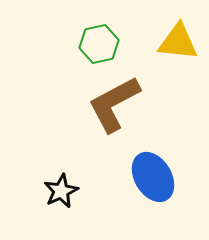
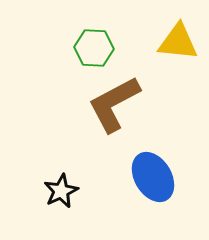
green hexagon: moved 5 px left, 4 px down; rotated 15 degrees clockwise
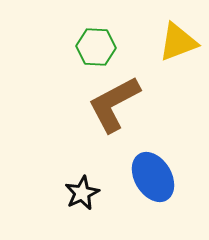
yellow triangle: rotated 27 degrees counterclockwise
green hexagon: moved 2 px right, 1 px up
black star: moved 21 px right, 2 px down
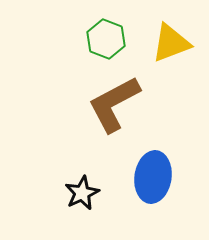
yellow triangle: moved 7 px left, 1 px down
green hexagon: moved 10 px right, 8 px up; rotated 18 degrees clockwise
blue ellipse: rotated 39 degrees clockwise
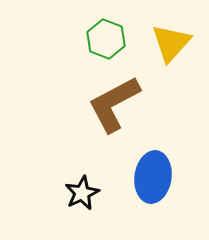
yellow triangle: rotated 27 degrees counterclockwise
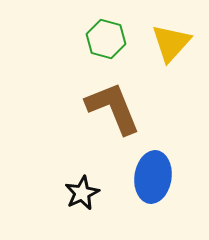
green hexagon: rotated 6 degrees counterclockwise
brown L-shape: moved 1 px left, 4 px down; rotated 96 degrees clockwise
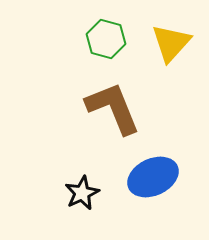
blue ellipse: rotated 57 degrees clockwise
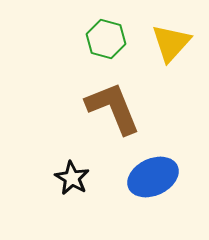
black star: moved 10 px left, 15 px up; rotated 16 degrees counterclockwise
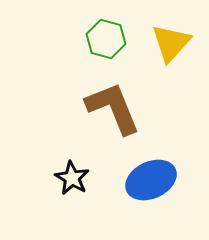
blue ellipse: moved 2 px left, 3 px down
